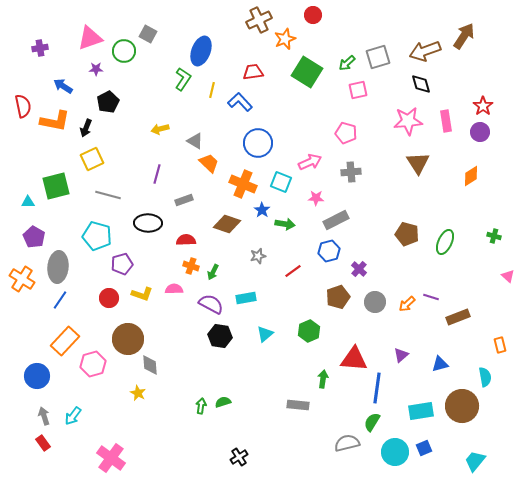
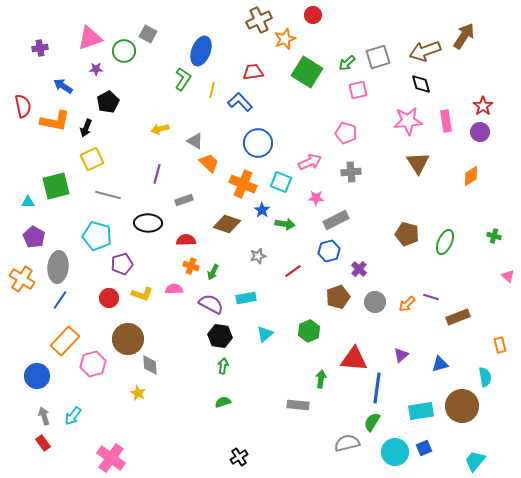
green arrow at (323, 379): moved 2 px left
green arrow at (201, 406): moved 22 px right, 40 px up
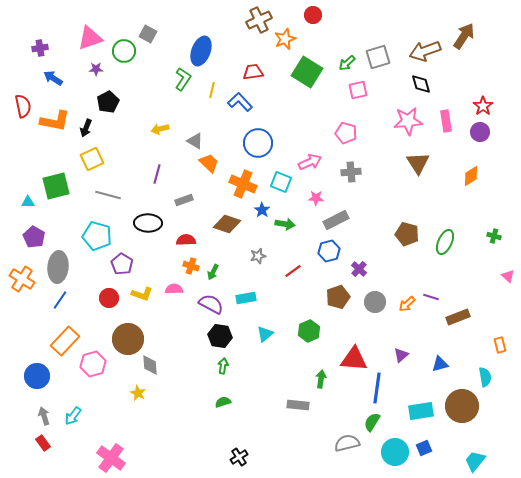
blue arrow at (63, 86): moved 10 px left, 8 px up
purple pentagon at (122, 264): rotated 25 degrees counterclockwise
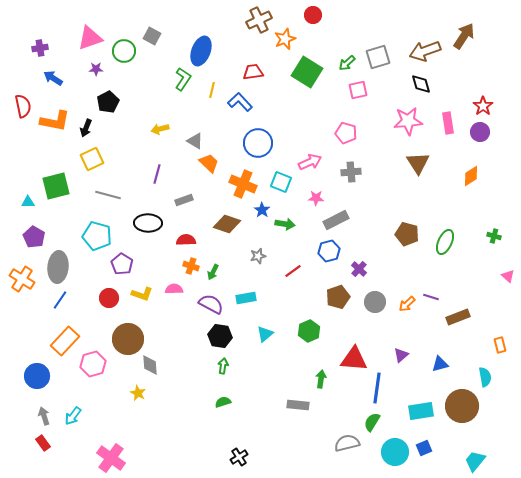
gray square at (148, 34): moved 4 px right, 2 px down
pink rectangle at (446, 121): moved 2 px right, 2 px down
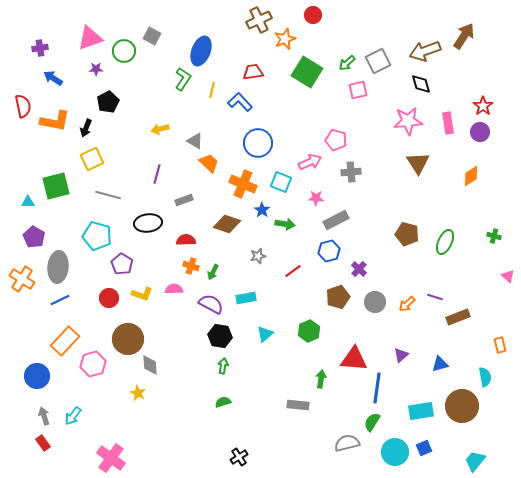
gray square at (378, 57): moved 4 px down; rotated 10 degrees counterclockwise
pink pentagon at (346, 133): moved 10 px left, 7 px down
black ellipse at (148, 223): rotated 8 degrees counterclockwise
purple line at (431, 297): moved 4 px right
blue line at (60, 300): rotated 30 degrees clockwise
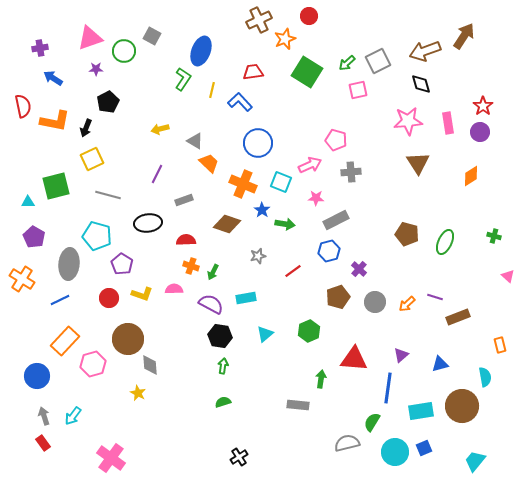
red circle at (313, 15): moved 4 px left, 1 px down
pink arrow at (310, 162): moved 3 px down
purple line at (157, 174): rotated 12 degrees clockwise
gray ellipse at (58, 267): moved 11 px right, 3 px up
blue line at (377, 388): moved 11 px right
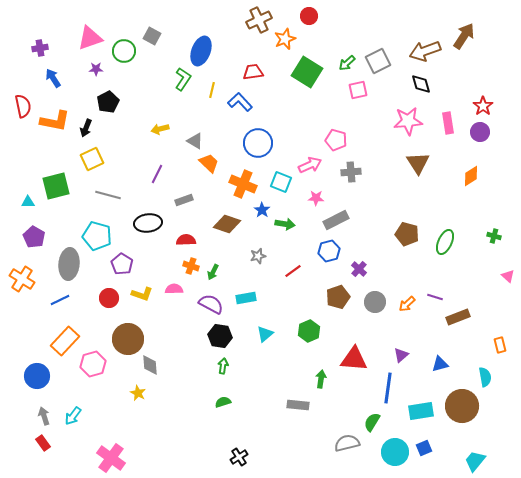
blue arrow at (53, 78): rotated 24 degrees clockwise
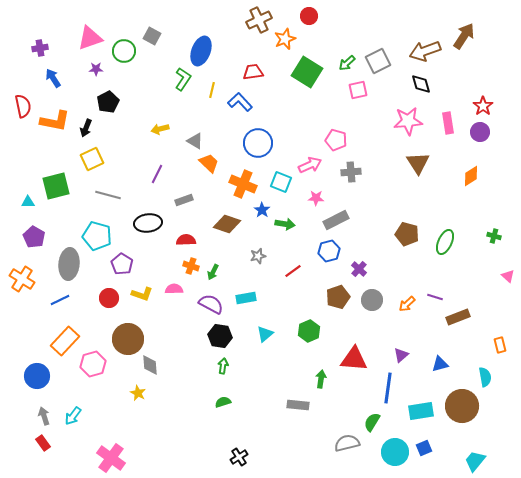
gray circle at (375, 302): moved 3 px left, 2 px up
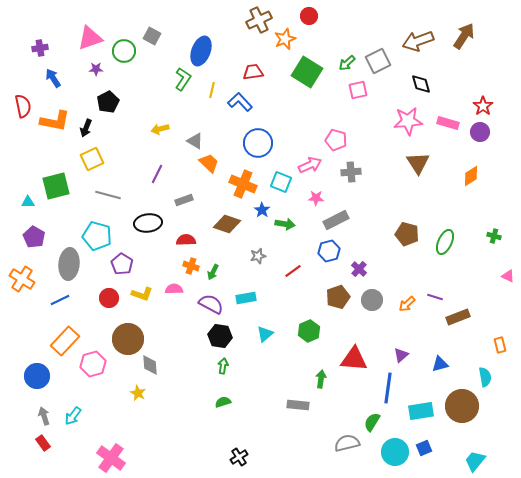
brown arrow at (425, 51): moved 7 px left, 10 px up
pink rectangle at (448, 123): rotated 65 degrees counterclockwise
pink triangle at (508, 276): rotated 16 degrees counterclockwise
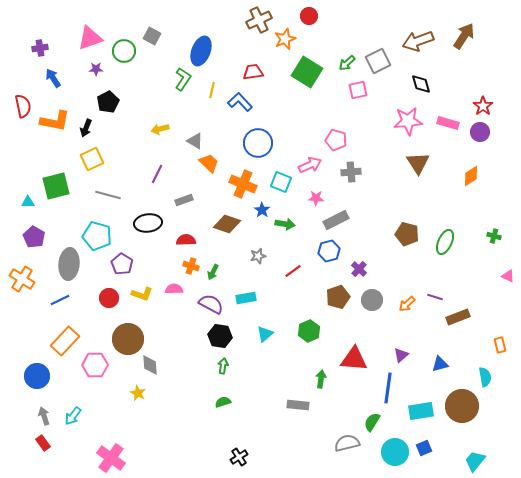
pink hexagon at (93, 364): moved 2 px right, 1 px down; rotated 15 degrees clockwise
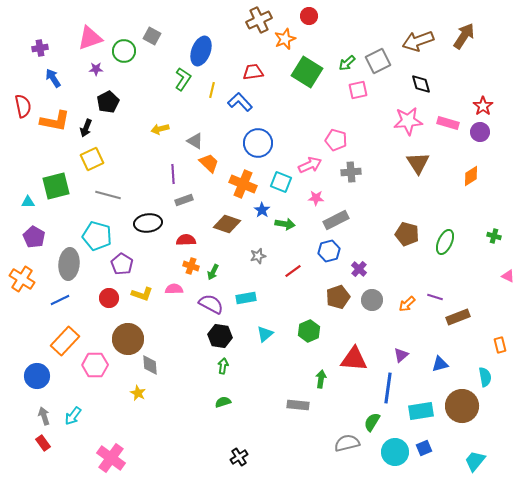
purple line at (157, 174): moved 16 px right; rotated 30 degrees counterclockwise
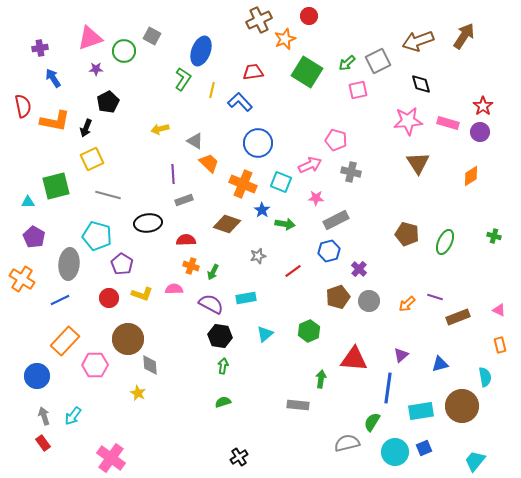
gray cross at (351, 172): rotated 18 degrees clockwise
pink triangle at (508, 276): moved 9 px left, 34 px down
gray circle at (372, 300): moved 3 px left, 1 px down
